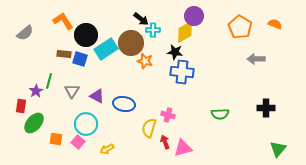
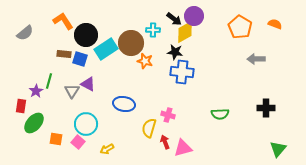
black arrow: moved 33 px right
purple triangle: moved 9 px left, 12 px up
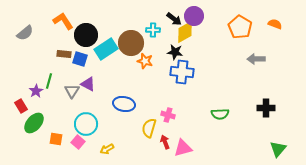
red rectangle: rotated 40 degrees counterclockwise
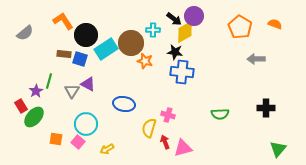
green ellipse: moved 6 px up
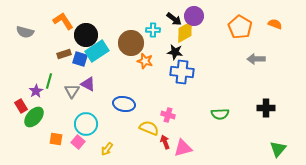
gray semicircle: moved 1 px up; rotated 54 degrees clockwise
cyan rectangle: moved 9 px left, 2 px down
brown rectangle: rotated 24 degrees counterclockwise
yellow semicircle: rotated 96 degrees clockwise
yellow arrow: rotated 24 degrees counterclockwise
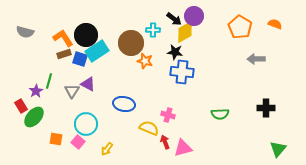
orange L-shape: moved 17 px down
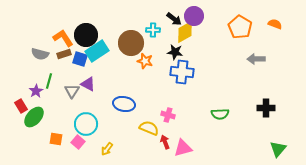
gray semicircle: moved 15 px right, 22 px down
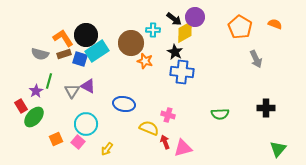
purple circle: moved 1 px right, 1 px down
black star: rotated 21 degrees clockwise
gray arrow: rotated 114 degrees counterclockwise
purple triangle: moved 2 px down
orange square: rotated 32 degrees counterclockwise
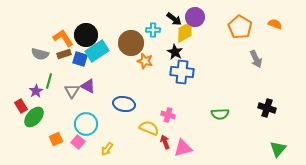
black cross: moved 1 px right; rotated 18 degrees clockwise
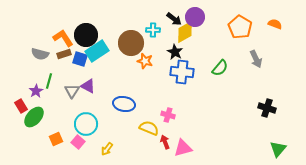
green semicircle: moved 46 px up; rotated 48 degrees counterclockwise
